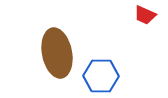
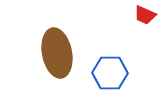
blue hexagon: moved 9 px right, 3 px up
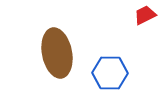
red trapezoid: rotated 130 degrees clockwise
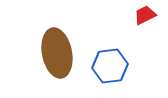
blue hexagon: moved 7 px up; rotated 8 degrees counterclockwise
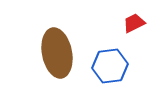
red trapezoid: moved 11 px left, 8 px down
